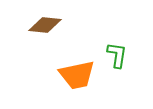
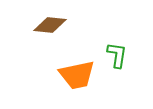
brown diamond: moved 5 px right
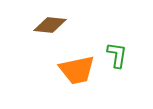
orange trapezoid: moved 5 px up
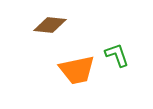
green L-shape: rotated 28 degrees counterclockwise
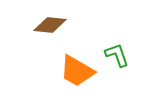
orange trapezoid: moved 1 px down; rotated 42 degrees clockwise
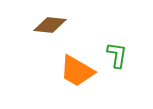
green L-shape: rotated 28 degrees clockwise
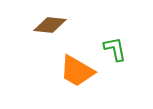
green L-shape: moved 2 px left, 6 px up; rotated 20 degrees counterclockwise
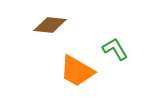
green L-shape: rotated 20 degrees counterclockwise
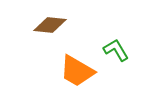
green L-shape: moved 1 px right, 1 px down
